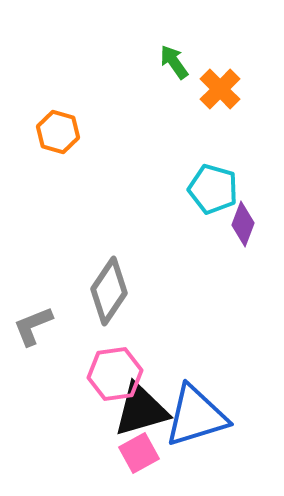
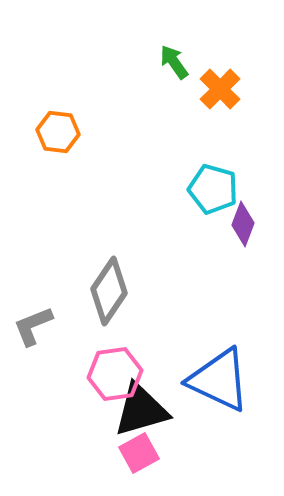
orange hexagon: rotated 9 degrees counterclockwise
blue triangle: moved 23 px right, 36 px up; rotated 42 degrees clockwise
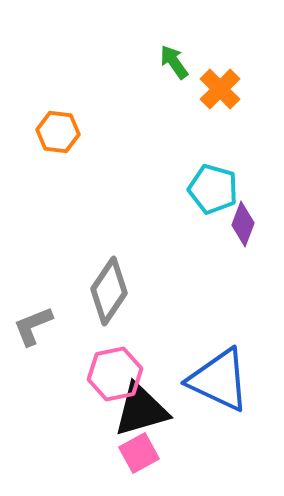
pink hexagon: rotated 4 degrees counterclockwise
